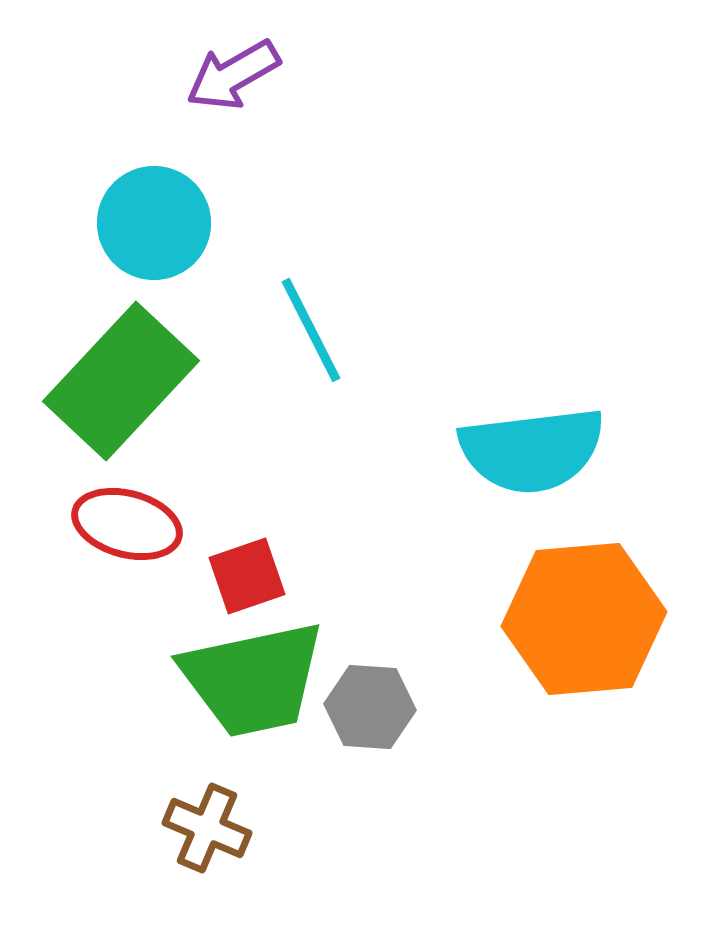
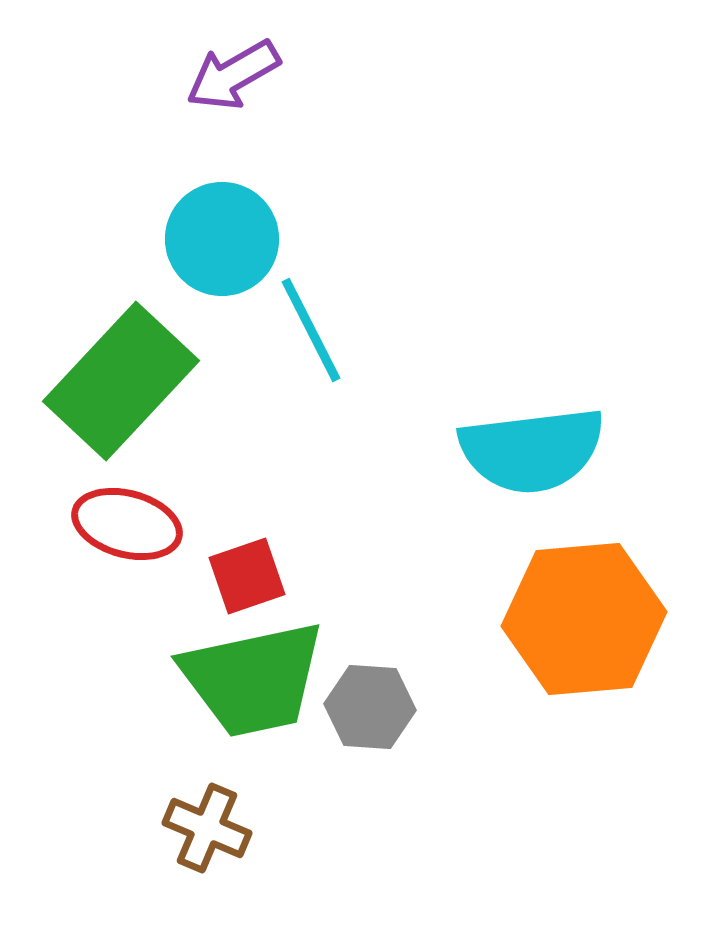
cyan circle: moved 68 px right, 16 px down
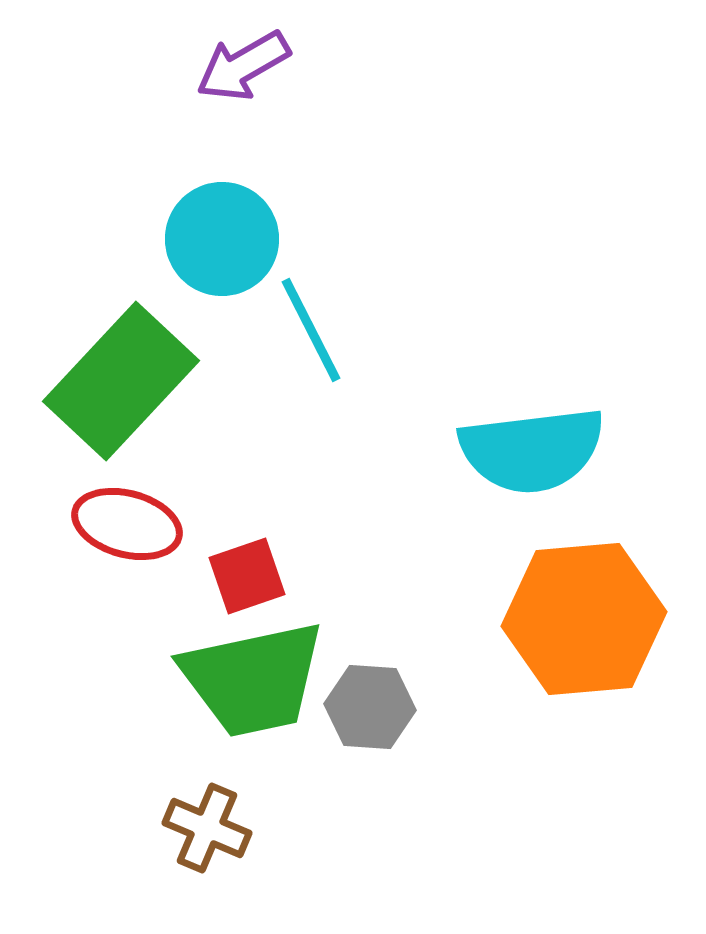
purple arrow: moved 10 px right, 9 px up
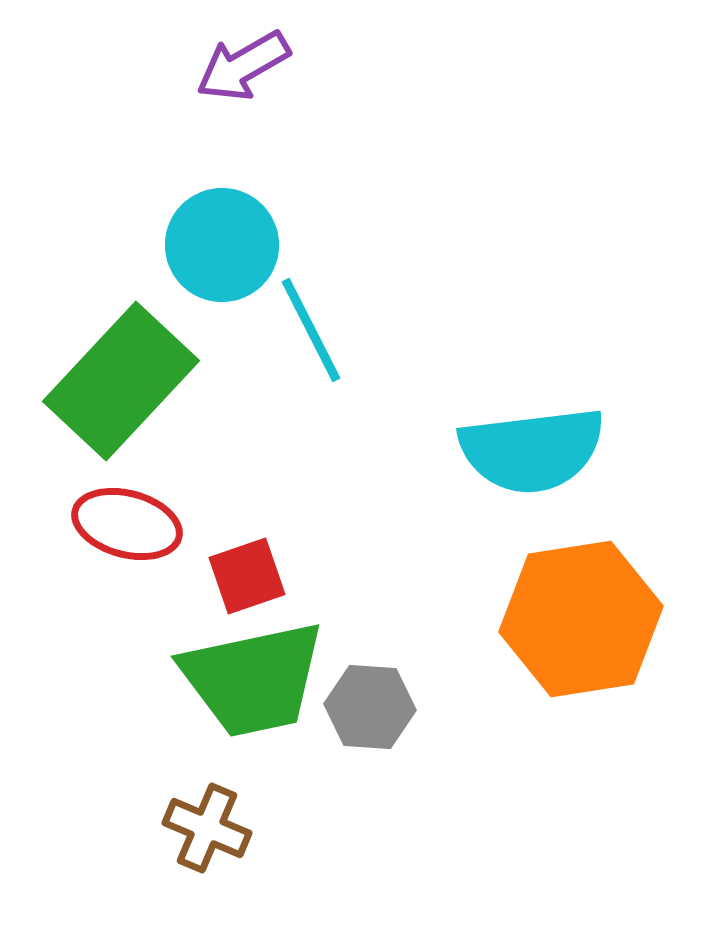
cyan circle: moved 6 px down
orange hexagon: moved 3 px left; rotated 4 degrees counterclockwise
